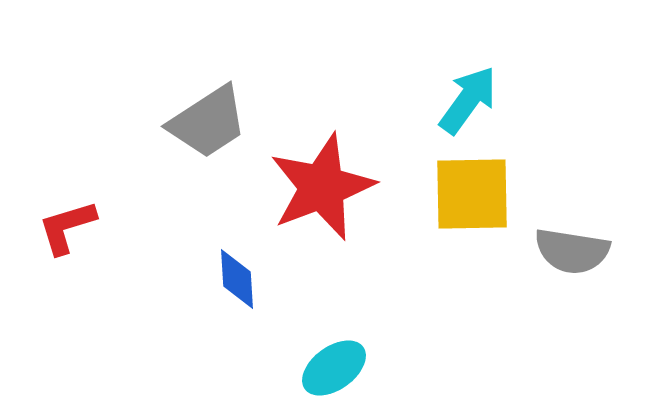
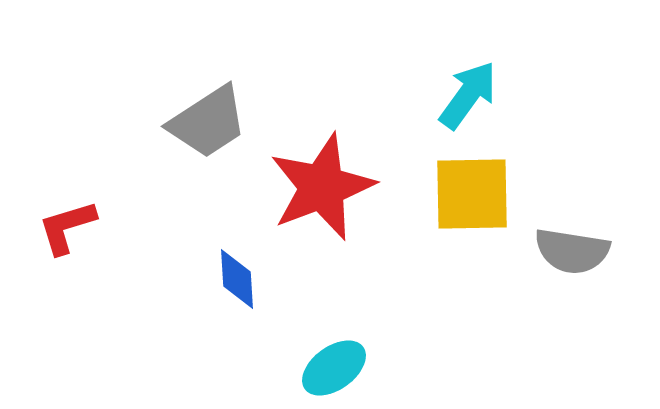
cyan arrow: moved 5 px up
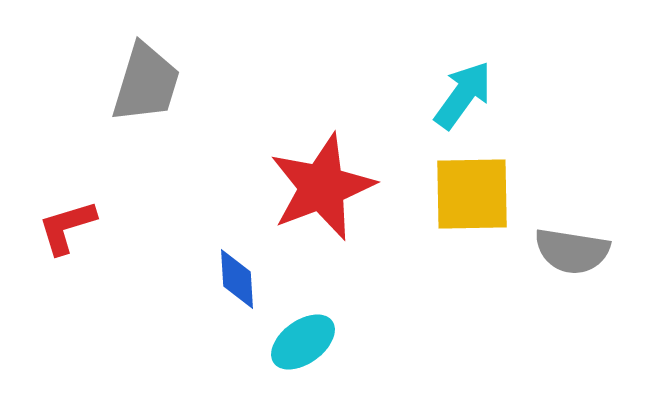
cyan arrow: moved 5 px left
gray trapezoid: moved 62 px left, 39 px up; rotated 40 degrees counterclockwise
cyan ellipse: moved 31 px left, 26 px up
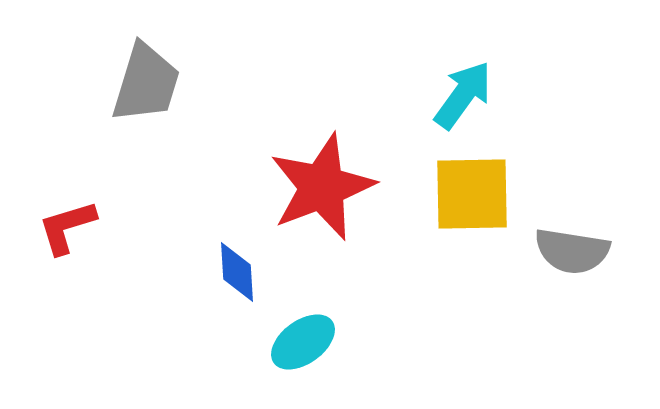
blue diamond: moved 7 px up
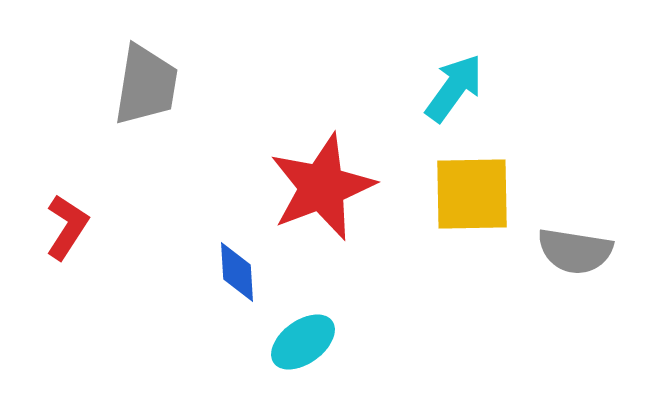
gray trapezoid: moved 2 px down; rotated 8 degrees counterclockwise
cyan arrow: moved 9 px left, 7 px up
red L-shape: rotated 140 degrees clockwise
gray semicircle: moved 3 px right
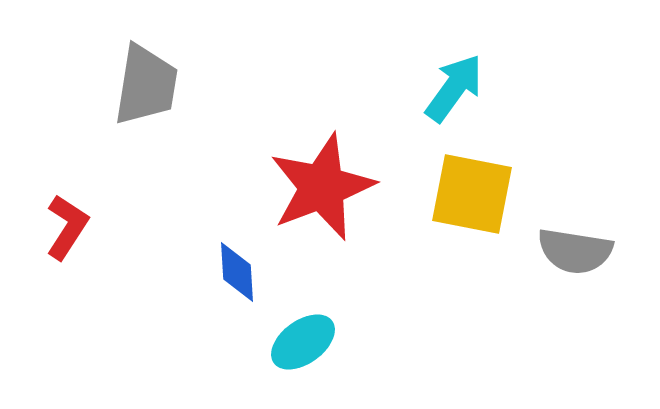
yellow square: rotated 12 degrees clockwise
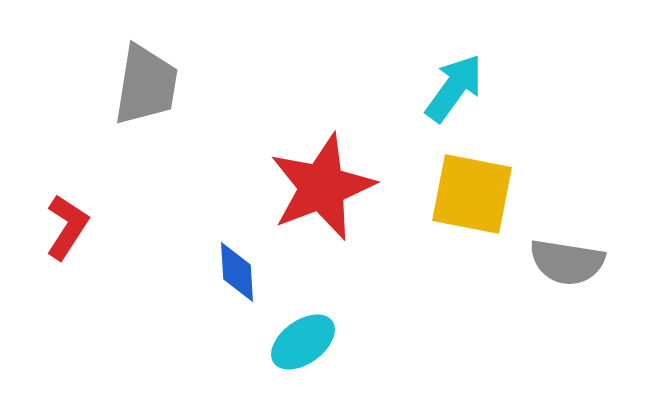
gray semicircle: moved 8 px left, 11 px down
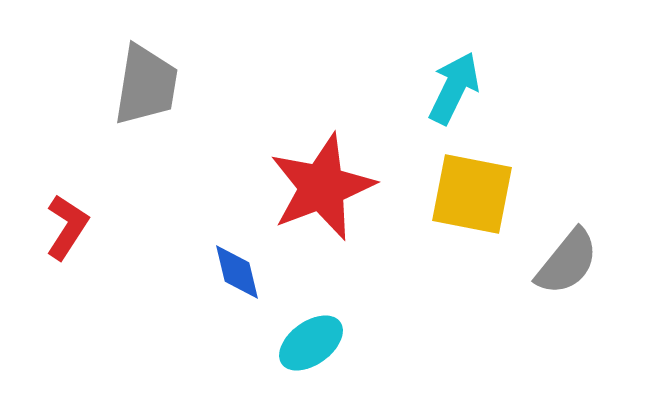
cyan arrow: rotated 10 degrees counterclockwise
gray semicircle: rotated 60 degrees counterclockwise
blue diamond: rotated 10 degrees counterclockwise
cyan ellipse: moved 8 px right, 1 px down
